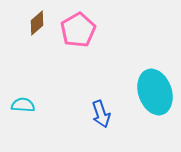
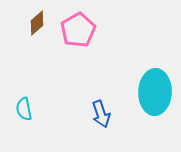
cyan ellipse: rotated 21 degrees clockwise
cyan semicircle: moved 1 px right, 4 px down; rotated 105 degrees counterclockwise
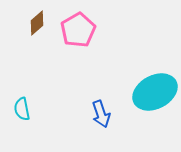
cyan ellipse: rotated 60 degrees clockwise
cyan semicircle: moved 2 px left
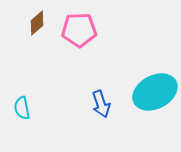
pink pentagon: moved 1 px right; rotated 28 degrees clockwise
cyan semicircle: moved 1 px up
blue arrow: moved 10 px up
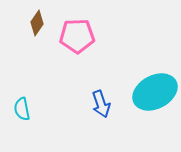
brown diamond: rotated 15 degrees counterclockwise
pink pentagon: moved 2 px left, 6 px down
cyan semicircle: moved 1 px down
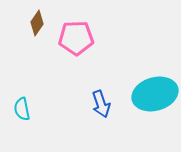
pink pentagon: moved 1 px left, 2 px down
cyan ellipse: moved 2 px down; rotated 12 degrees clockwise
